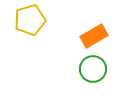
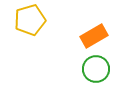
green circle: moved 3 px right
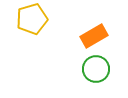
yellow pentagon: moved 2 px right, 1 px up
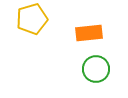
orange rectangle: moved 5 px left, 3 px up; rotated 24 degrees clockwise
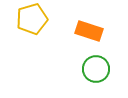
orange rectangle: moved 2 px up; rotated 24 degrees clockwise
